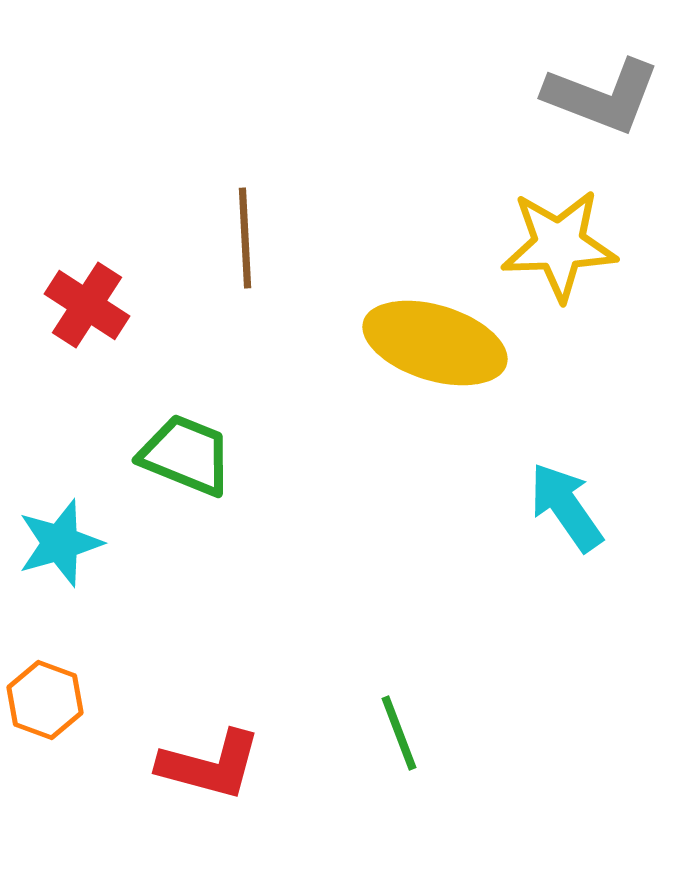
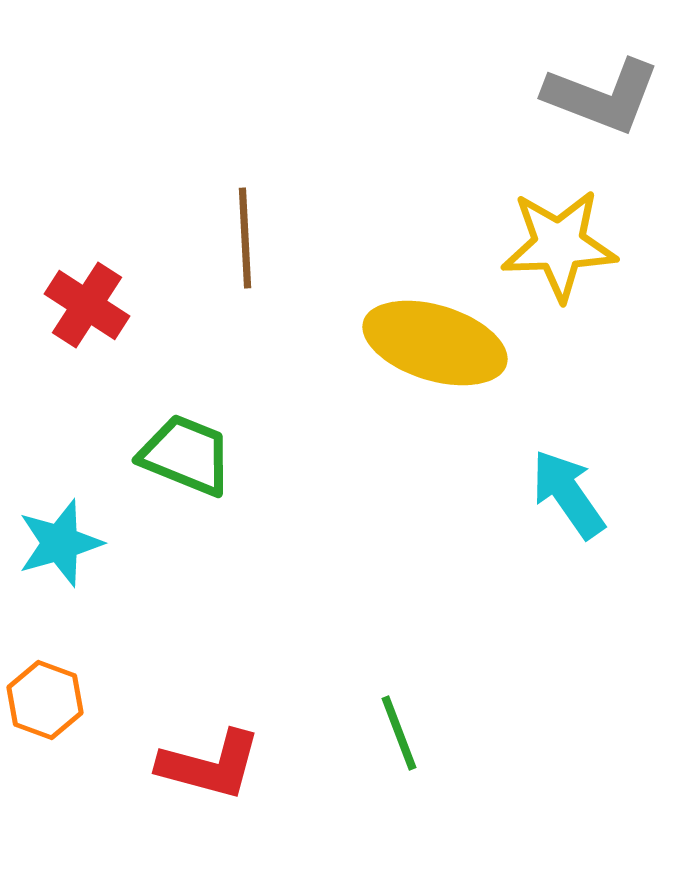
cyan arrow: moved 2 px right, 13 px up
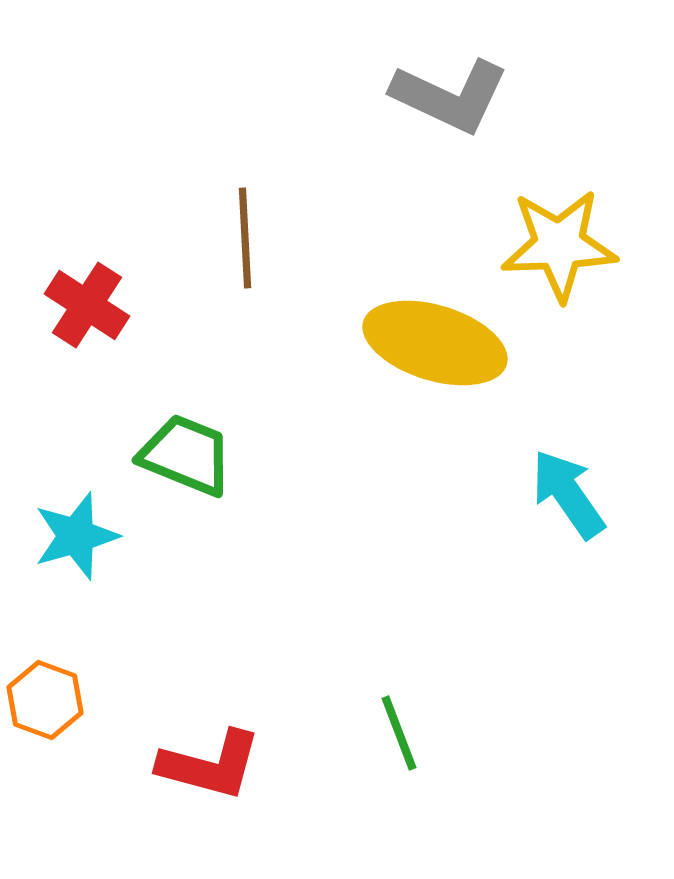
gray L-shape: moved 152 px left; rotated 4 degrees clockwise
cyan star: moved 16 px right, 7 px up
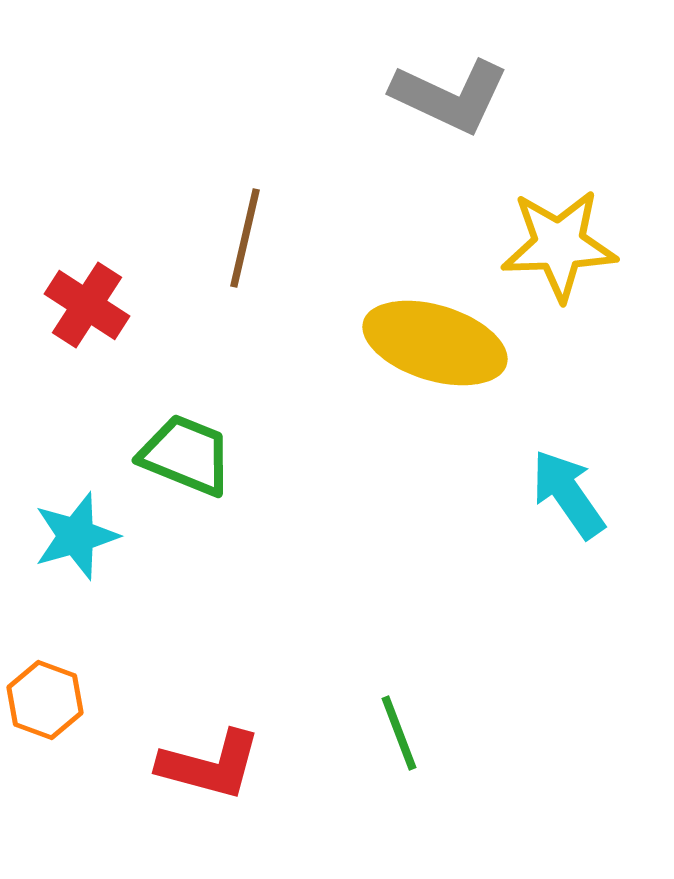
brown line: rotated 16 degrees clockwise
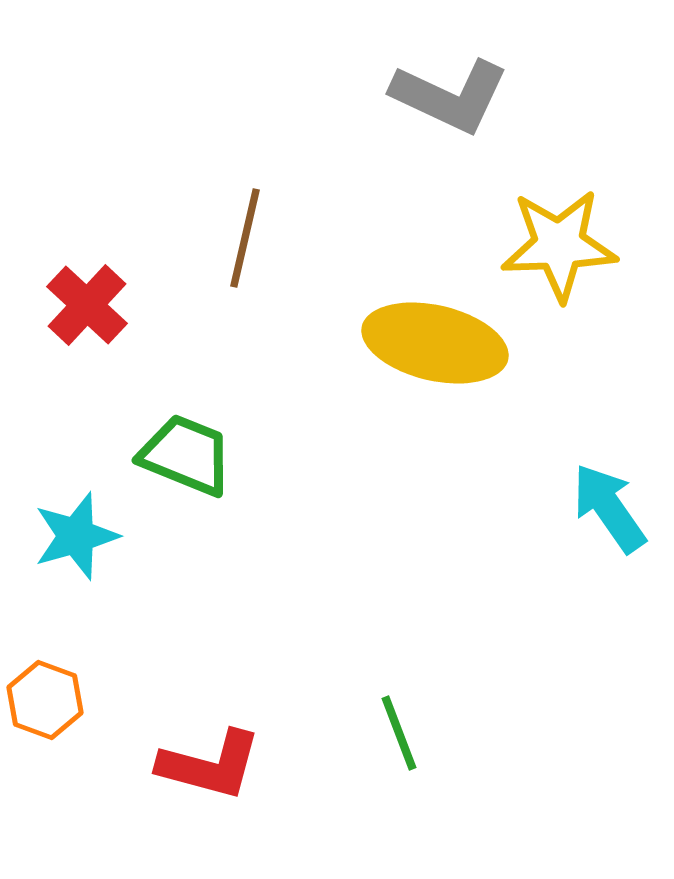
red cross: rotated 10 degrees clockwise
yellow ellipse: rotated 4 degrees counterclockwise
cyan arrow: moved 41 px right, 14 px down
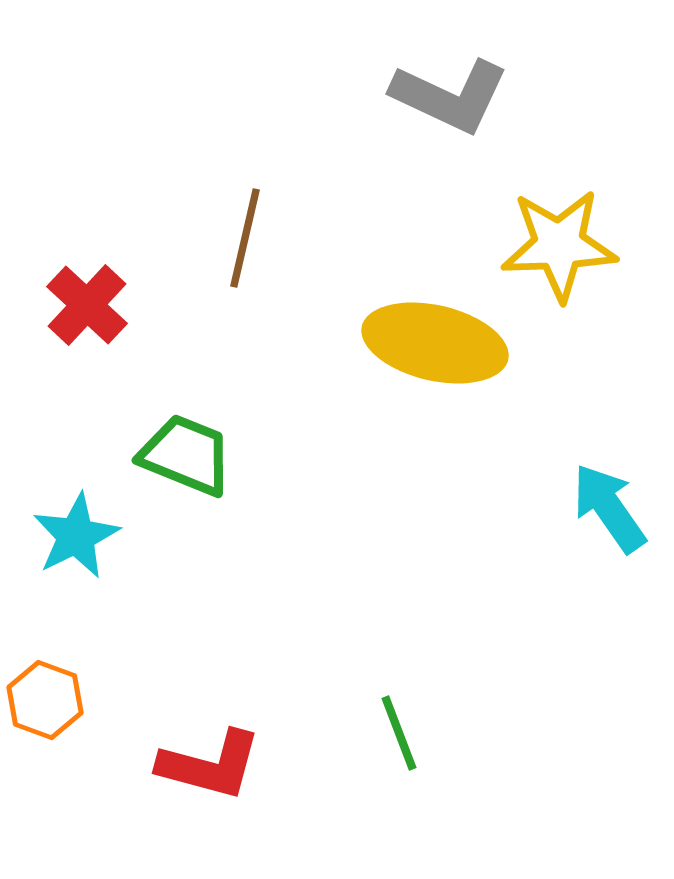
cyan star: rotated 10 degrees counterclockwise
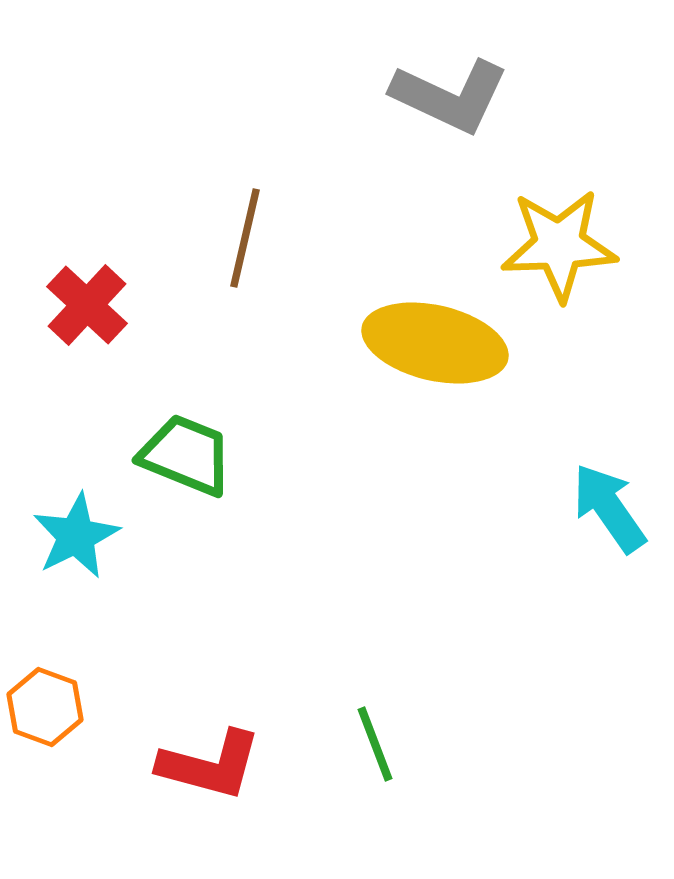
orange hexagon: moved 7 px down
green line: moved 24 px left, 11 px down
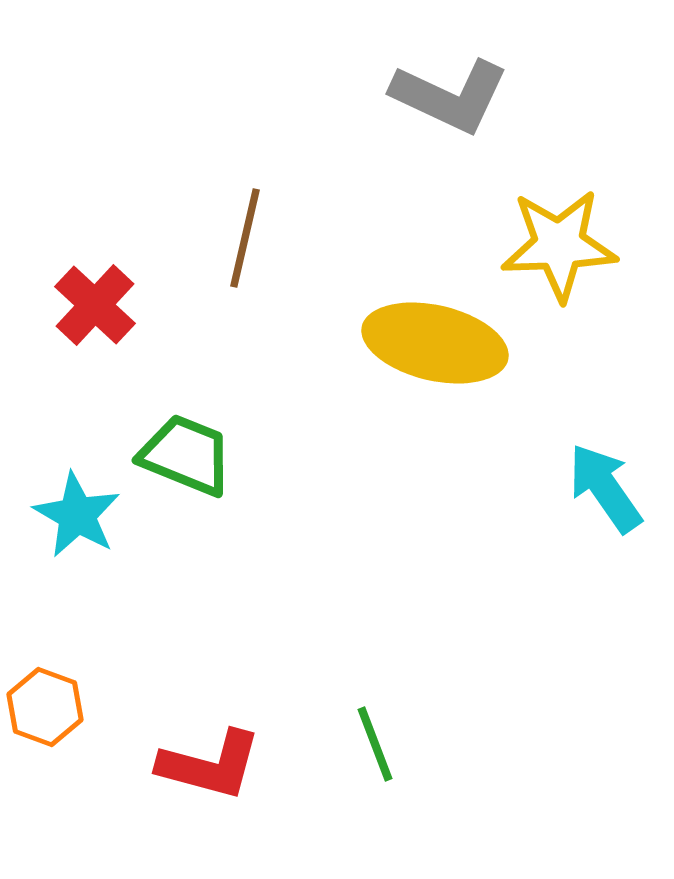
red cross: moved 8 px right
cyan arrow: moved 4 px left, 20 px up
cyan star: moved 1 px right, 21 px up; rotated 16 degrees counterclockwise
